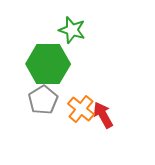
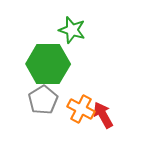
orange cross: rotated 12 degrees counterclockwise
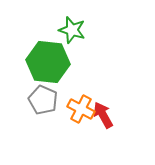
green hexagon: moved 2 px up; rotated 6 degrees clockwise
gray pentagon: rotated 16 degrees counterclockwise
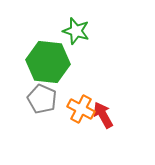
green star: moved 4 px right, 1 px down
gray pentagon: moved 1 px left, 1 px up
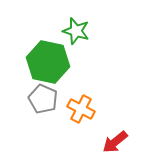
green hexagon: rotated 6 degrees clockwise
gray pentagon: moved 1 px right
red arrow: moved 12 px right, 27 px down; rotated 100 degrees counterclockwise
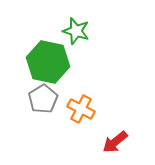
gray pentagon: rotated 16 degrees clockwise
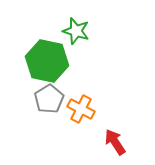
green hexagon: moved 1 px left, 1 px up
gray pentagon: moved 6 px right
red arrow: rotated 96 degrees clockwise
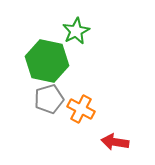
green star: rotated 28 degrees clockwise
gray pentagon: rotated 16 degrees clockwise
red arrow: rotated 48 degrees counterclockwise
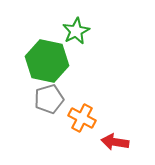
orange cross: moved 1 px right, 9 px down
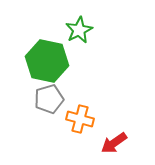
green star: moved 3 px right, 1 px up
orange cross: moved 2 px left, 1 px down; rotated 12 degrees counterclockwise
red arrow: moved 1 px left, 1 px down; rotated 44 degrees counterclockwise
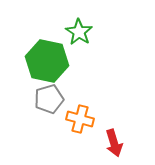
green star: moved 2 px down; rotated 12 degrees counterclockwise
red arrow: rotated 72 degrees counterclockwise
